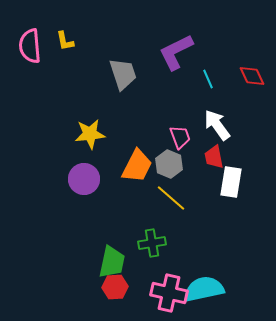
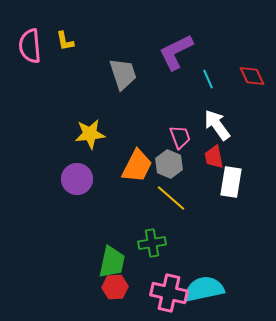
purple circle: moved 7 px left
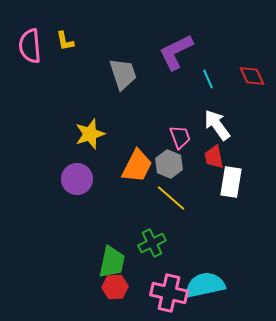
yellow star: rotated 12 degrees counterclockwise
green cross: rotated 16 degrees counterclockwise
cyan semicircle: moved 1 px right, 4 px up
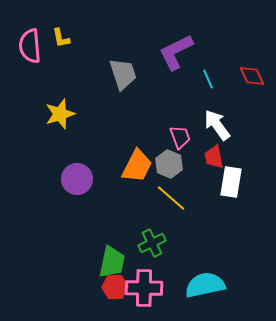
yellow L-shape: moved 4 px left, 3 px up
yellow star: moved 30 px left, 20 px up
pink cross: moved 25 px left, 5 px up; rotated 12 degrees counterclockwise
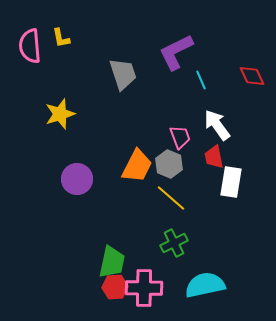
cyan line: moved 7 px left, 1 px down
green cross: moved 22 px right
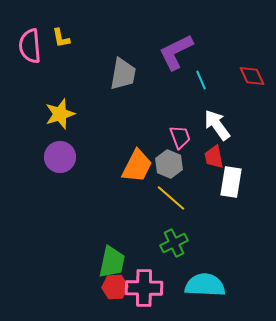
gray trapezoid: rotated 28 degrees clockwise
purple circle: moved 17 px left, 22 px up
cyan semicircle: rotated 15 degrees clockwise
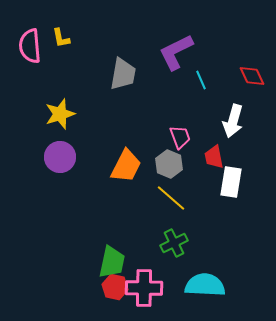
white arrow: moved 16 px right, 4 px up; rotated 128 degrees counterclockwise
orange trapezoid: moved 11 px left
red hexagon: rotated 15 degrees clockwise
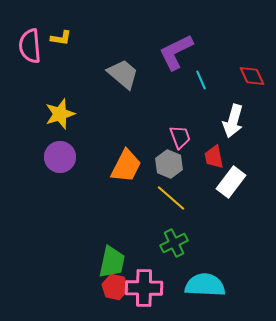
yellow L-shape: rotated 70 degrees counterclockwise
gray trapezoid: rotated 60 degrees counterclockwise
white rectangle: rotated 28 degrees clockwise
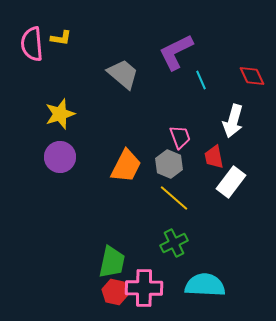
pink semicircle: moved 2 px right, 2 px up
yellow line: moved 3 px right
red hexagon: moved 5 px down
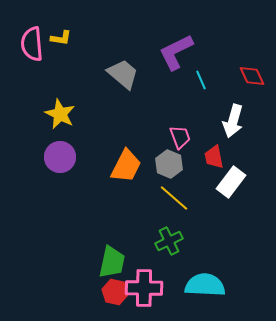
yellow star: rotated 28 degrees counterclockwise
green cross: moved 5 px left, 2 px up
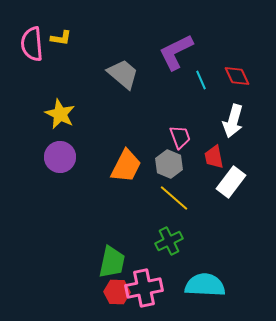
red diamond: moved 15 px left
pink cross: rotated 12 degrees counterclockwise
red hexagon: moved 2 px right; rotated 10 degrees counterclockwise
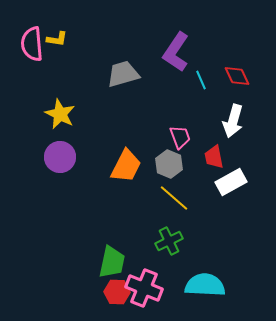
yellow L-shape: moved 4 px left, 1 px down
purple L-shape: rotated 30 degrees counterclockwise
gray trapezoid: rotated 56 degrees counterclockwise
white rectangle: rotated 24 degrees clockwise
pink cross: rotated 33 degrees clockwise
